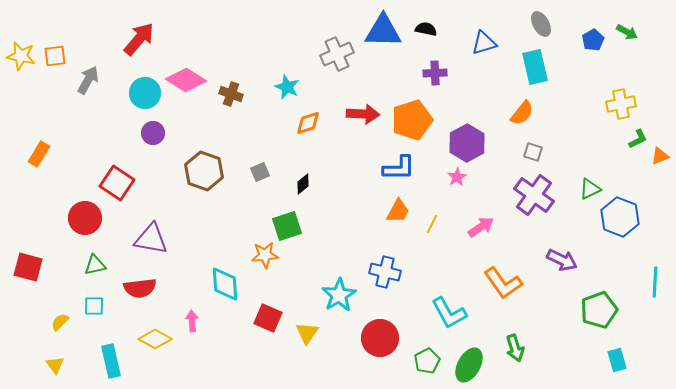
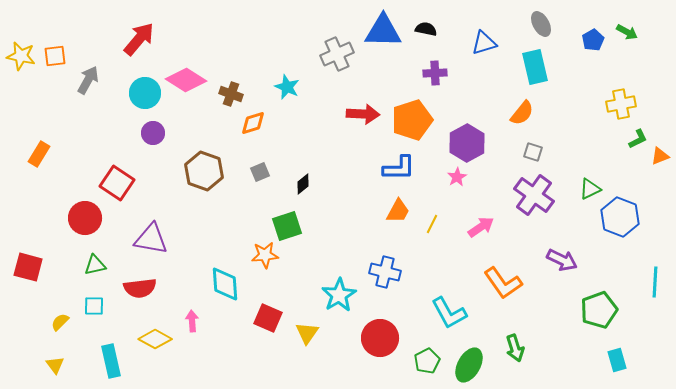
orange diamond at (308, 123): moved 55 px left
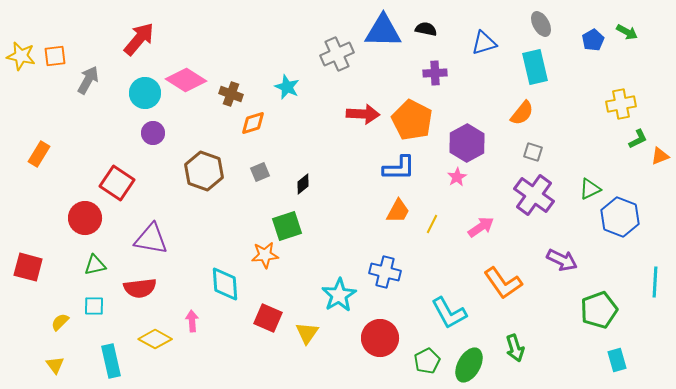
orange pentagon at (412, 120): rotated 27 degrees counterclockwise
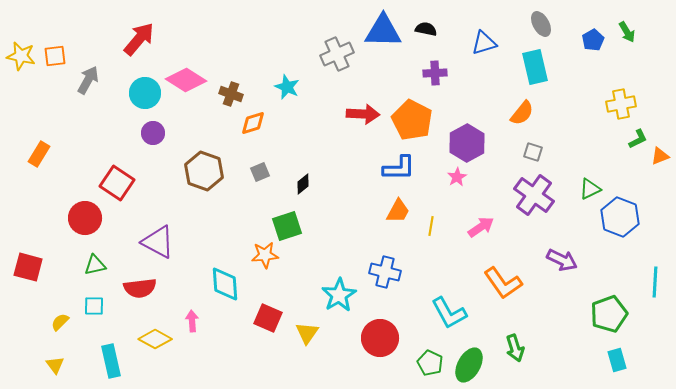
green arrow at (627, 32): rotated 30 degrees clockwise
yellow line at (432, 224): moved 1 px left, 2 px down; rotated 18 degrees counterclockwise
purple triangle at (151, 239): moved 7 px right, 3 px down; rotated 18 degrees clockwise
green pentagon at (599, 310): moved 10 px right, 4 px down
green pentagon at (427, 361): moved 3 px right, 2 px down; rotated 20 degrees counterclockwise
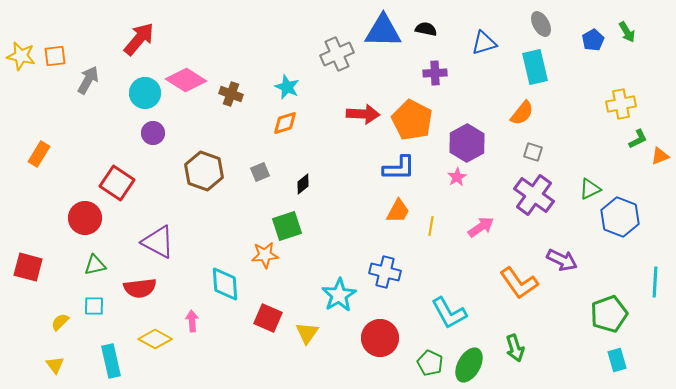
orange diamond at (253, 123): moved 32 px right
orange L-shape at (503, 283): moved 16 px right
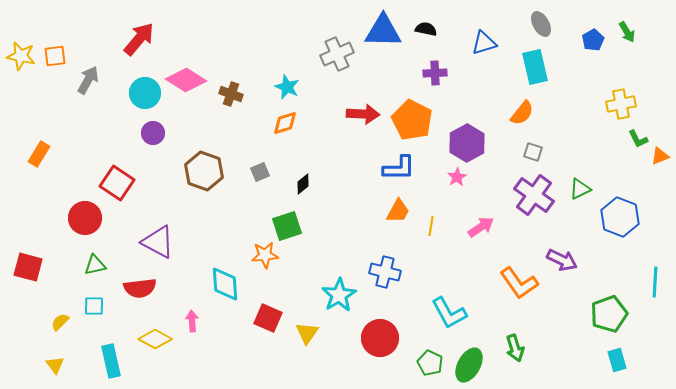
green L-shape at (638, 139): rotated 90 degrees clockwise
green triangle at (590, 189): moved 10 px left
